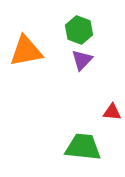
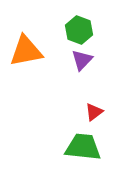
red triangle: moved 18 px left; rotated 42 degrees counterclockwise
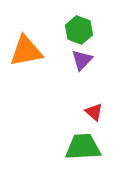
red triangle: rotated 42 degrees counterclockwise
green trapezoid: rotated 9 degrees counterclockwise
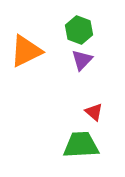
orange triangle: rotated 15 degrees counterclockwise
green trapezoid: moved 2 px left, 2 px up
